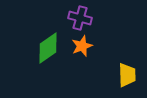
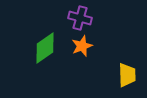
green diamond: moved 3 px left
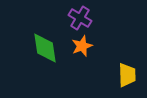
purple cross: rotated 15 degrees clockwise
green diamond: rotated 64 degrees counterclockwise
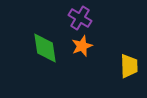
yellow trapezoid: moved 2 px right, 9 px up
